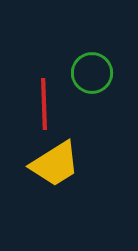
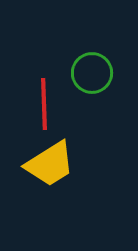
yellow trapezoid: moved 5 px left
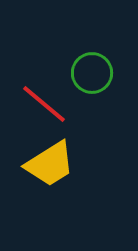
red line: rotated 48 degrees counterclockwise
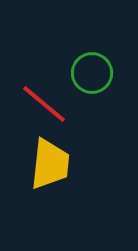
yellow trapezoid: rotated 52 degrees counterclockwise
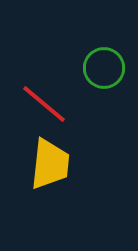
green circle: moved 12 px right, 5 px up
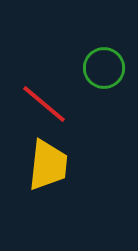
yellow trapezoid: moved 2 px left, 1 px down
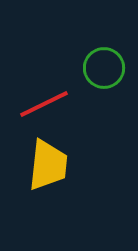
red line: rotated 66 degrees counterclockwise
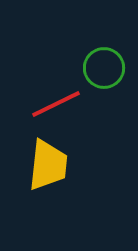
red line: moved 12 px right
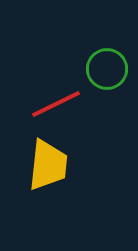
green circle: moved 3 px right, 1 px down
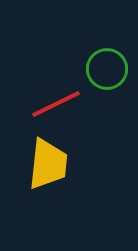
yellow trapezoid: moved 1 px up
